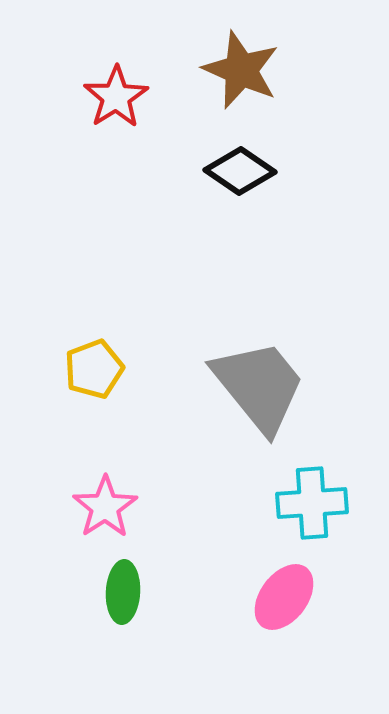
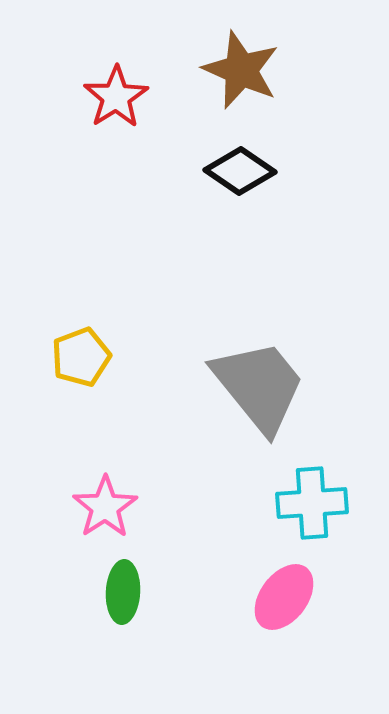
yellow pentagon: moved 13 px left, 12 px up
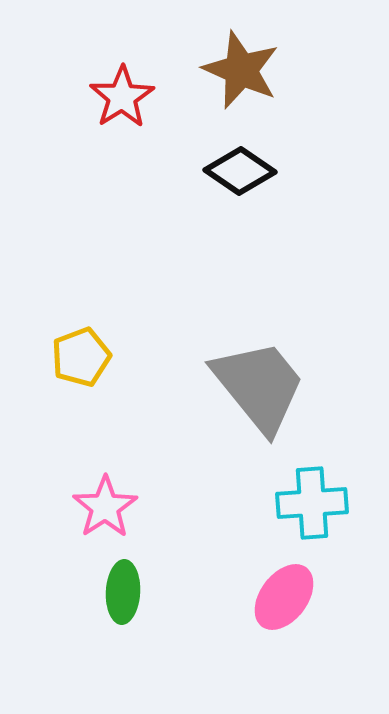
red star: moved 6 px right
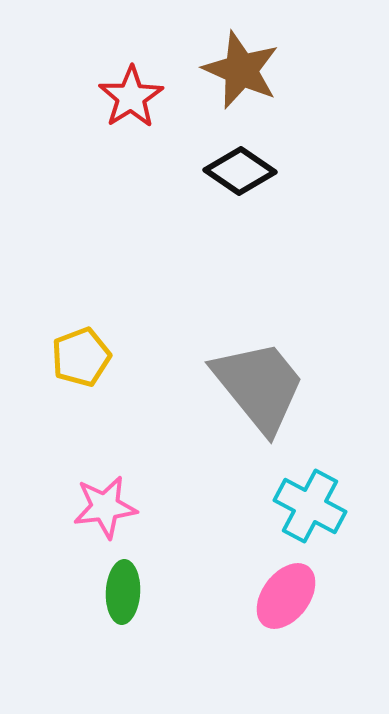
red star: moved 9 px right
cyan cross: moved 2 px left, 3 px down; rotated 32 degrees clockwise
pink star: rotated 26 degrees clockwise
pink ellipse: moved 2 px right, 1 px up
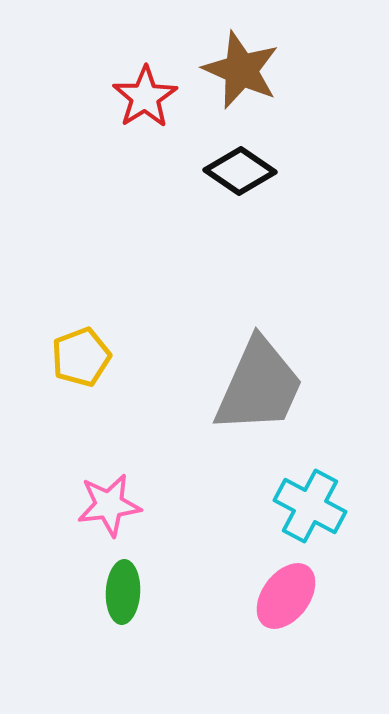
red star: moved 14 px right
gray trapezoid: rotated 63 degrees clockwise
pink star: moved 4 px right, 2 px up
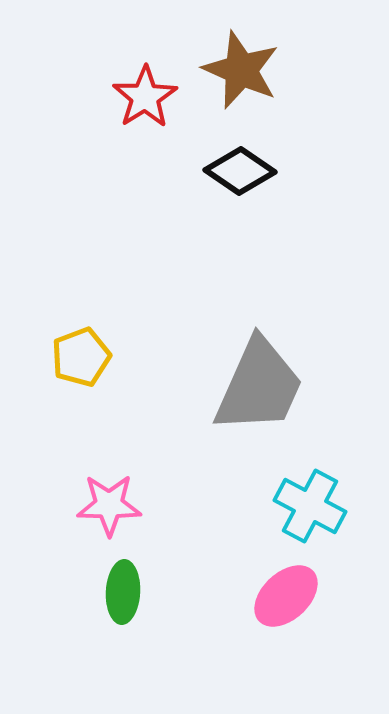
pink star: rotated 8 degrees clockwise
pink ellipse: rotated 10 degrees clockwise
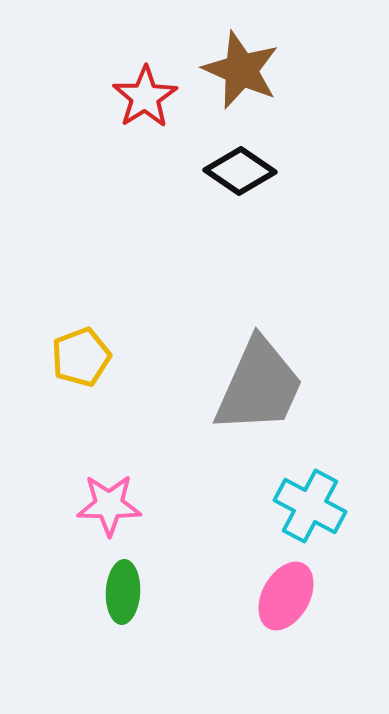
pink ellipse: rotated 18 degrees counterclockwise
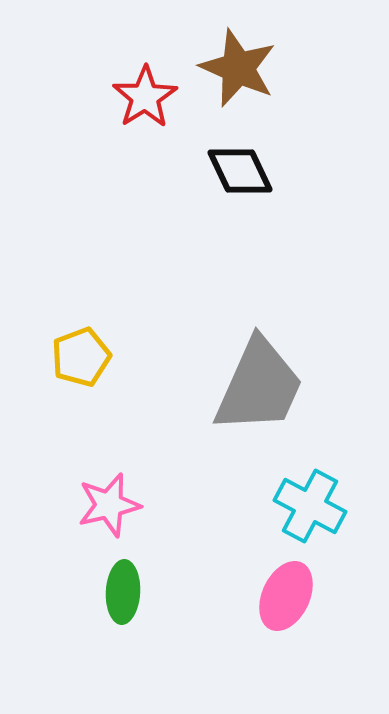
brown star: moved 3 px left, 2 px up
black diamond: rotated 30 degrees clockwise
pink star: rotated 14 degrees counterclockwise
pink ellipse: rotated 4 degrees counterclockwise
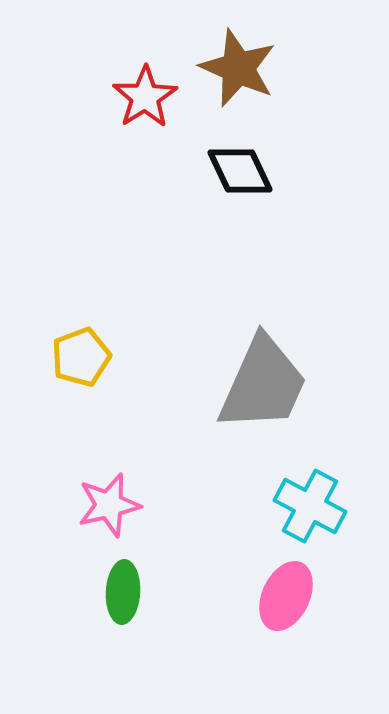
gray trapezoid: moved 4 px right, 2 px up
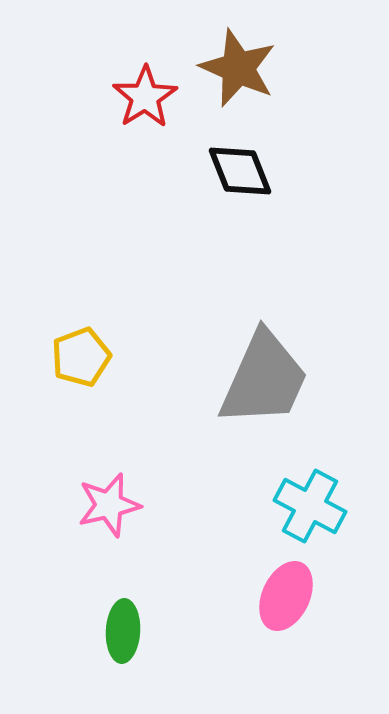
black diamond: rotated 4 degrees clockwise
gray trapezoid: moved 1 px right, 5 px up
green ellipse: moved 39 px down
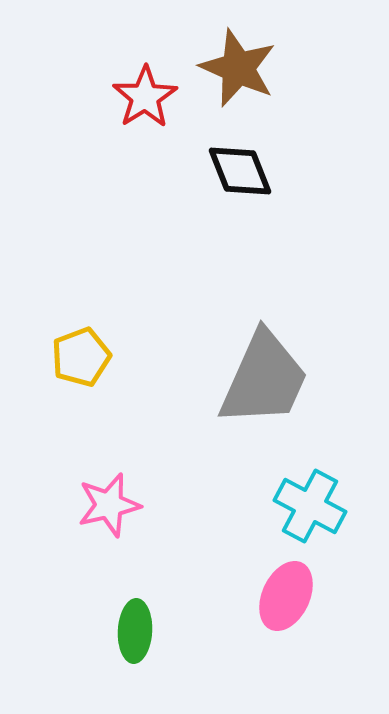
green ellipse: moved 12 px right
